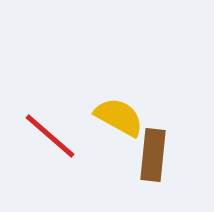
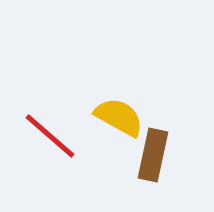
brown rectangle: rotated 6 degrees clockwise
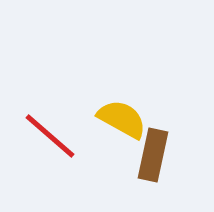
yellow semicircle: moved 3 px right, 2 px down
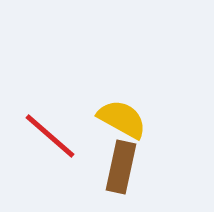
brown rectangle: moved 32 px left, 12 px down
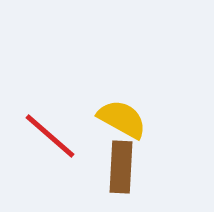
brown rectangle: rotated 9 degrees counterclockwise
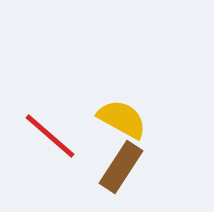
brown rectangle: rotated 30 degrees clockwise
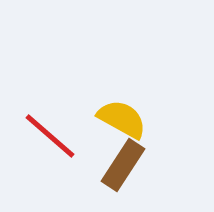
brown rectangle: moved 2 px right, 2 px up
